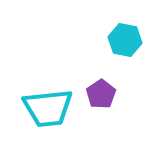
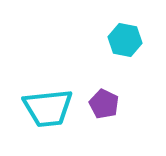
purple pentagon: moved 3 px right, 10 px down; rotated 12 degrees counterclockwise
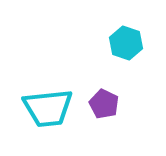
cyan hexagon: moved 1 px right, 3 px down; rotated 8 degrees clockwise
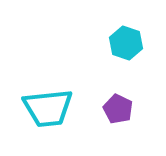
purple pentagon: moved 14 px right, 5 px down
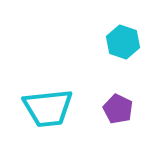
cyan hexagon: moved 3 px left, 1 px up
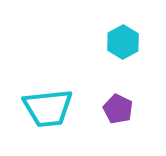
cyan hexagon: rotated 12 degrees clockwise
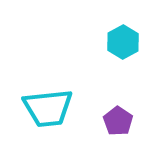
purple pentagon: moved 12 px down; rotated 8 degrees clockwise
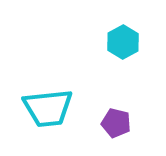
purple pentagon: moved 2 px left, 2 px down; rotated 20 degrees counterclockwise
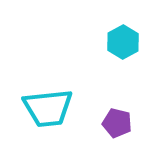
purple pentagon: moved 1 px right
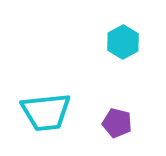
cyan trapezoid: moved 2 px left, 4 px down
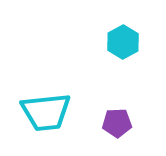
purple pentagon: rotated 16 degrees counterclockwise
